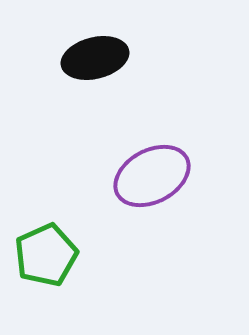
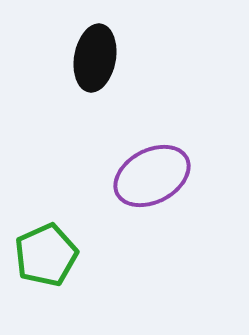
black ellipse: rotated 66 degrees counterclockwise
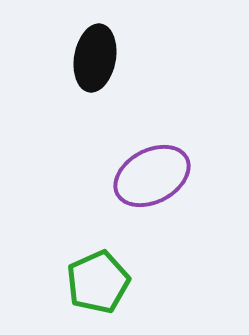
green pentagon: moved 52 px right, 27 px down
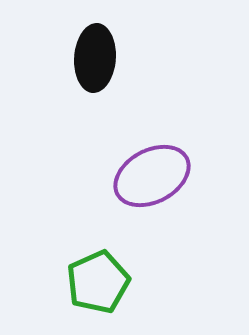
black ellipse: rotated 6 degrees counterclockwise
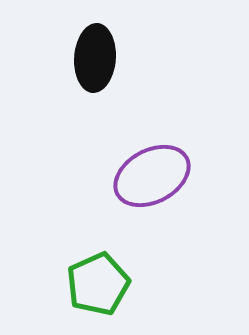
green pentagon: moved 2 px down
